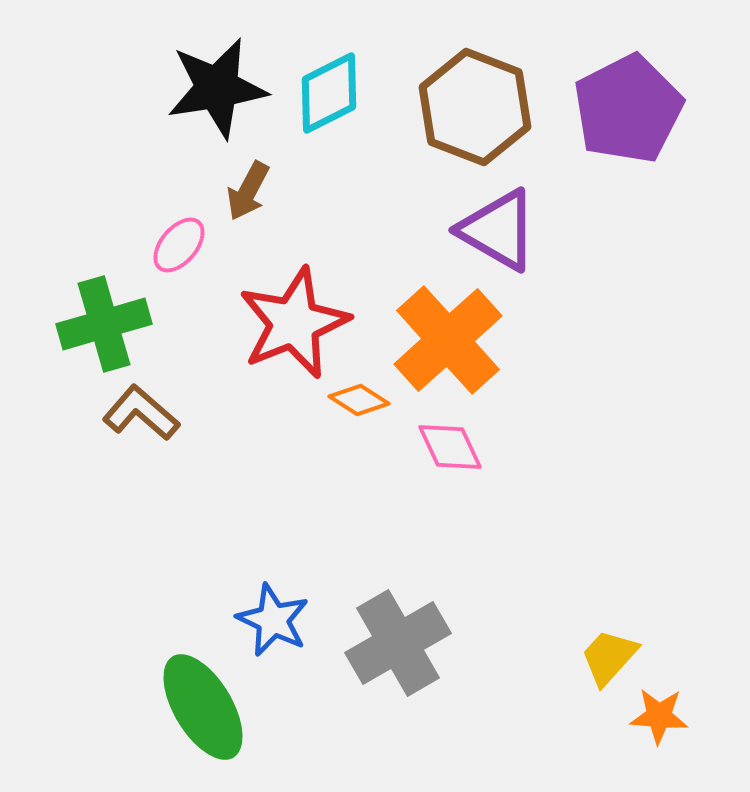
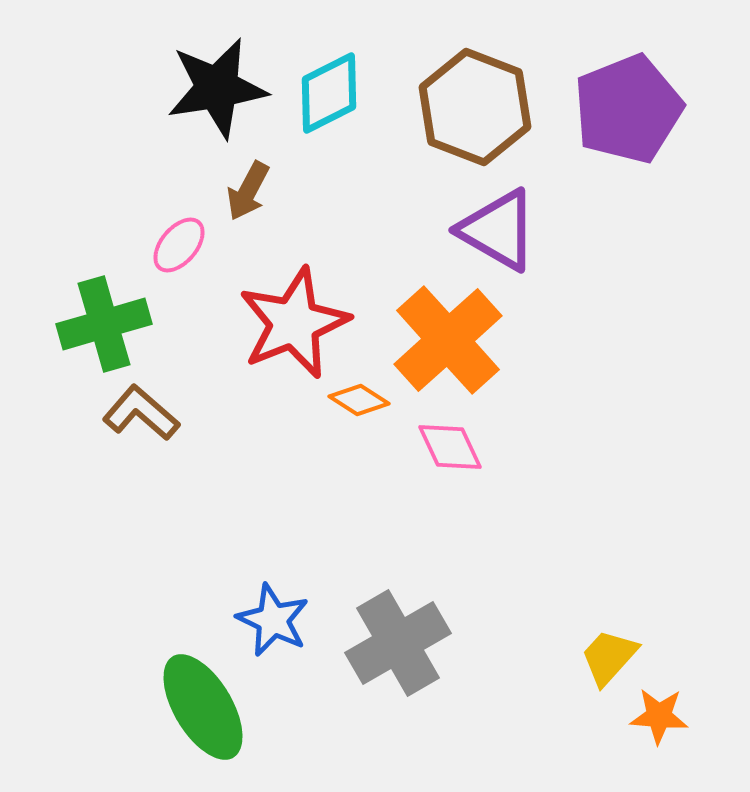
purple pentagon: rotated 5 degrees clockwise
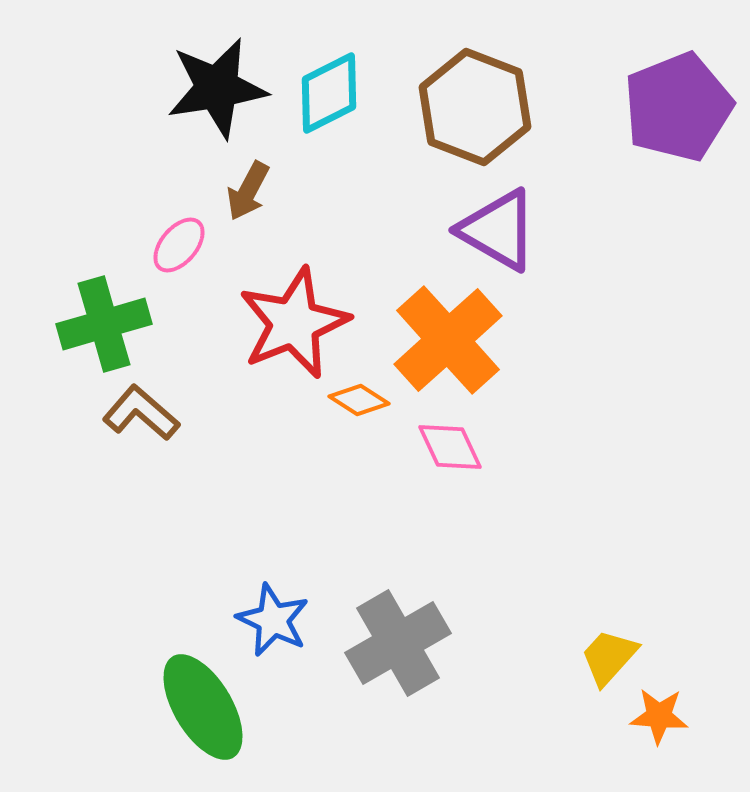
purple pentagon: moved 50 px right, 2 px up
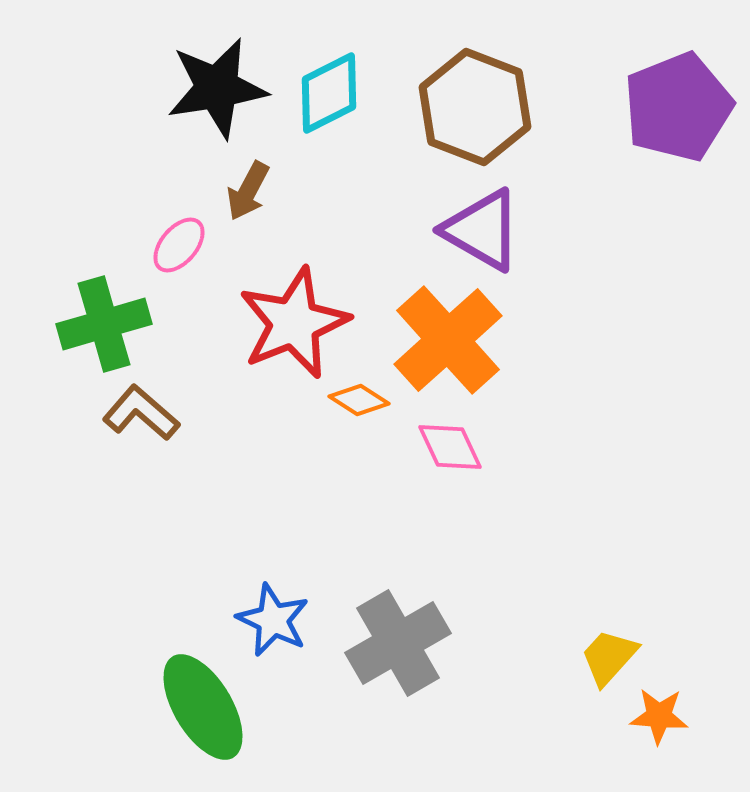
purple triangle: moved 16 px left
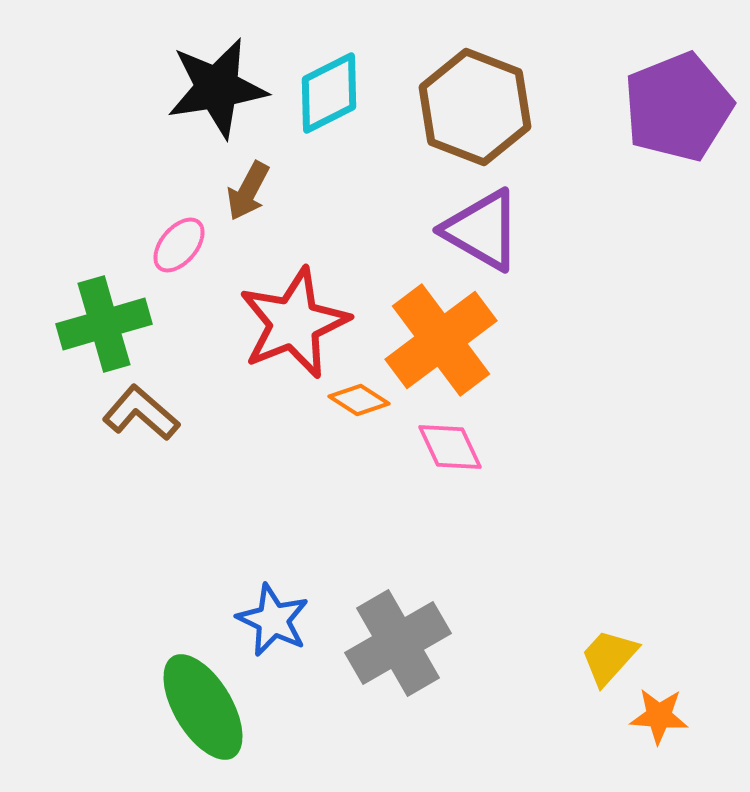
orange cross: moved 7 px left; rotated 5 degrees clockwise
